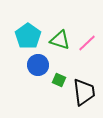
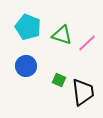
cyan pentagon: moved 9 px up; rotated 15 degrees counterclockwise
green triangle: moved 2 px right, 5 px up
blue circle: moved 12 px left, 1 px down
black trapezoid: moved 1 px left
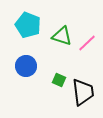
cyan pentagon: moved 2 px up
green triangle: moved 1 px down
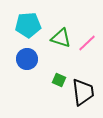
cyan pentagon: rotated 25 degrees counterclockwise
green triangle: moved 1 px left, 2 px down
blue circle: moved 1 px right, 7 px up
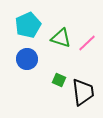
cyan pentagon: rotated 20 degrees counterclockwise
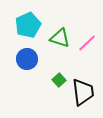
green triangle: moved 1 px left
green square: rotated 24 degrees clockwise
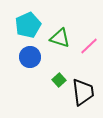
pink line: moved 2 px right, 3 px down
blue circle: moved 3 px right, 2 px up
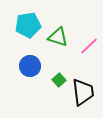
cyan pentagon: rotated 15 degrees clockwise
green triangle: moved 2 px left, 1 px up
blue circle: moved 9 px down
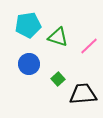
blue circle: moved 1 px left, 2 px up
green square: moved 1 px left, 1 px up
black trapezoid: moved 2 px down; rotated 88 degrees counterclockwise
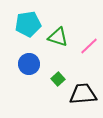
cyan pentagon: moved 1 px up
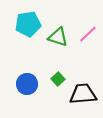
pink line: moved 1 px left, 12 px up
blue circle: moved 2 px left, 20 px down
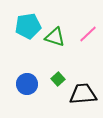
cyan pentagon: moved 2 px down
green triangle: moved 3 px left
